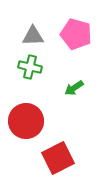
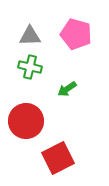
gray triangle: moved 3 px left
green arrow: moved 7 px left, 1 px down
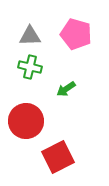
green arrow: moved 1 px left
red square: moved 1 px up
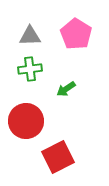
pink pentagon: rotated 16 degrees clockwise
green cross: moved 2 px down; rotated 20 degrees counterclockwise
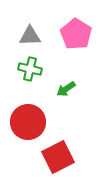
green cross: rotated 20 degrees clockwise
red circle: moved 2 px right, 1 px down
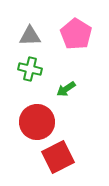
red circle: moved 9 px right
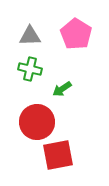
green arrow: moved 4 px left
red square: moved 2 px up; rotated 16 degrees clockwise
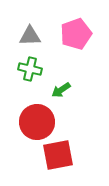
pink pentagon: rotated 20 degrees clockwise
green arrow: moved 1 px left, 1 px down
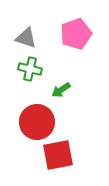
gray triangle: moved 4 px left, 2 px down; rotated 20 degrees clockwise
